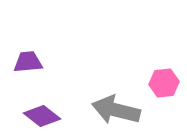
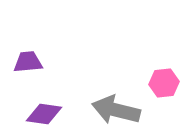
purple diamond: moved 2 px right, 2 px up; rotated 30 degrees counterclockwise
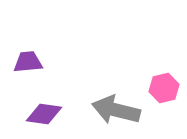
pink hexagon: moved 5 px down; rotated 8 degrees counterclockwise
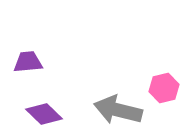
gray arrow: moved 2 px right
purple diamond: rotated 36 degrees clockwise
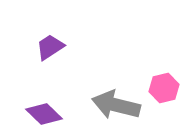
purple trapezoid: moved 22 px right, 15 px up; rotated 28 degrees counterclockwise
gray arrow: moved 2 px left, 5 px up
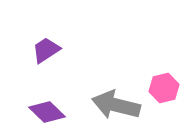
purple trapezoid: moved 4 px left, 3 px down
purple diamond: moved 3 px right, 2 px up
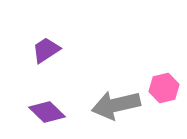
gray arrow: rotated 27 degrees counterclockwise
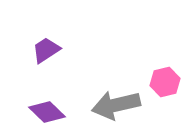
pink hexagon: moved 1 px right, 6 px up
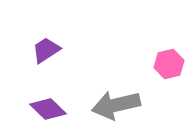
pink hexagon: moved 4 px right, 18 px up
purple diamond: moved 1 px right, 3 px up
